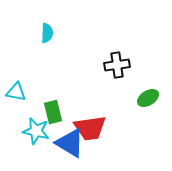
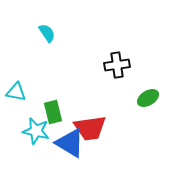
cyan semicircle: rotated 36 degrees counterclockwise
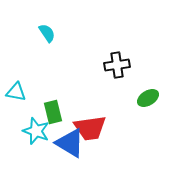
cyan star: rotated 8 degrees clockwise
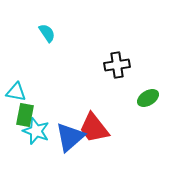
green rectangle: moved 28 px left, 3 px down; rotated 25 degrees clockwise
red trapezoid: moved 4 px right; rotated 60 degrees clockwise
blue triangle: moved 6 px up; rotated 48 degrees clockwise
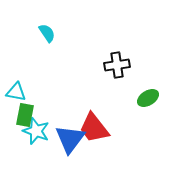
blue triangle: moved 2 px down; rotated 12 degrees counterclockwise
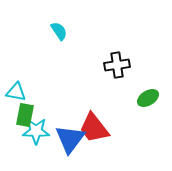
cyan semicircle: moved 12 px right, 2 px up
cyan star: rotated 20 degrees counterclockwise
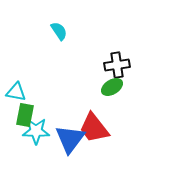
green ellipse: moved 36 px left, 11 px up
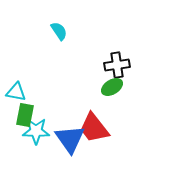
blue triangle: rotated 12 degrees counterclockwise
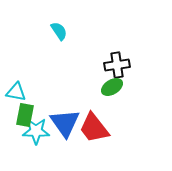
blue triangle: moved 5 px left, 16 px up
